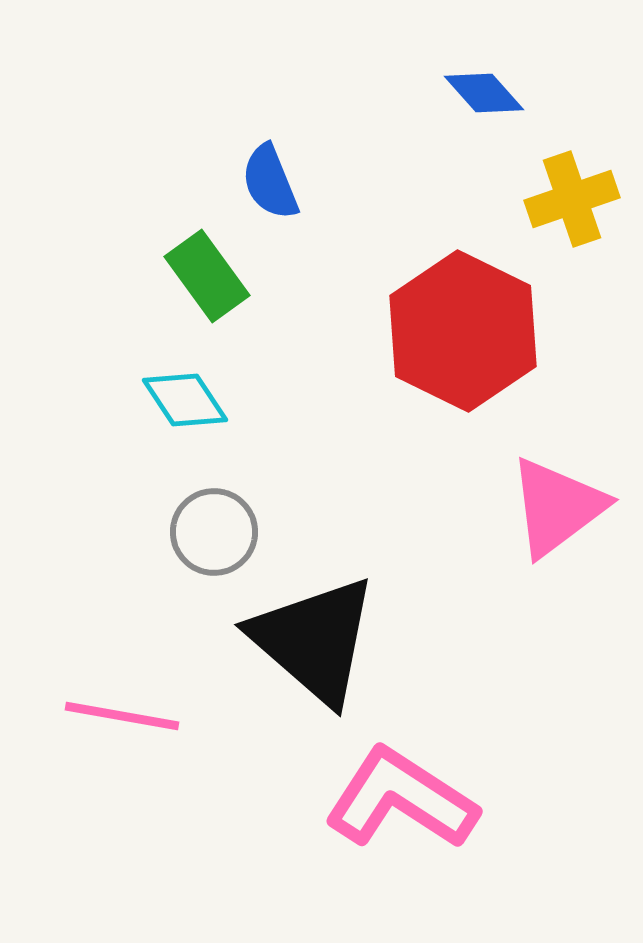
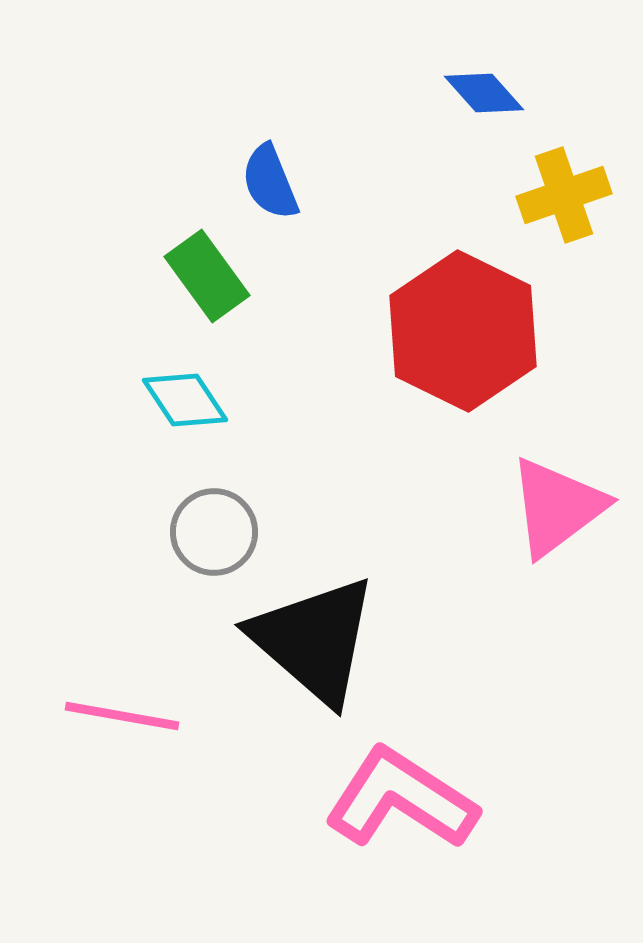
yellow cross: moved 8 px left, 4 px up
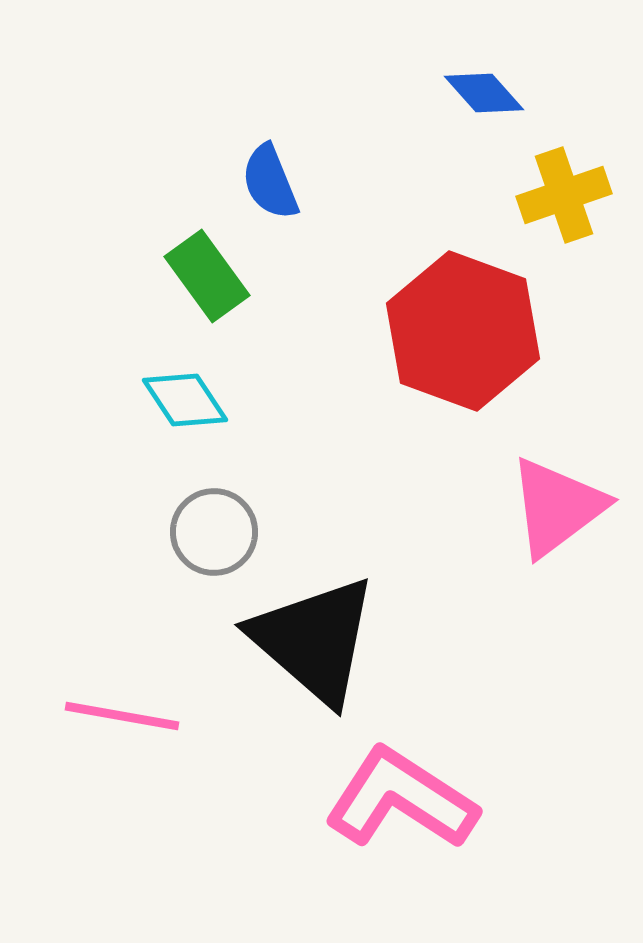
red hexagon: rotated 6 degrees counterclockwise
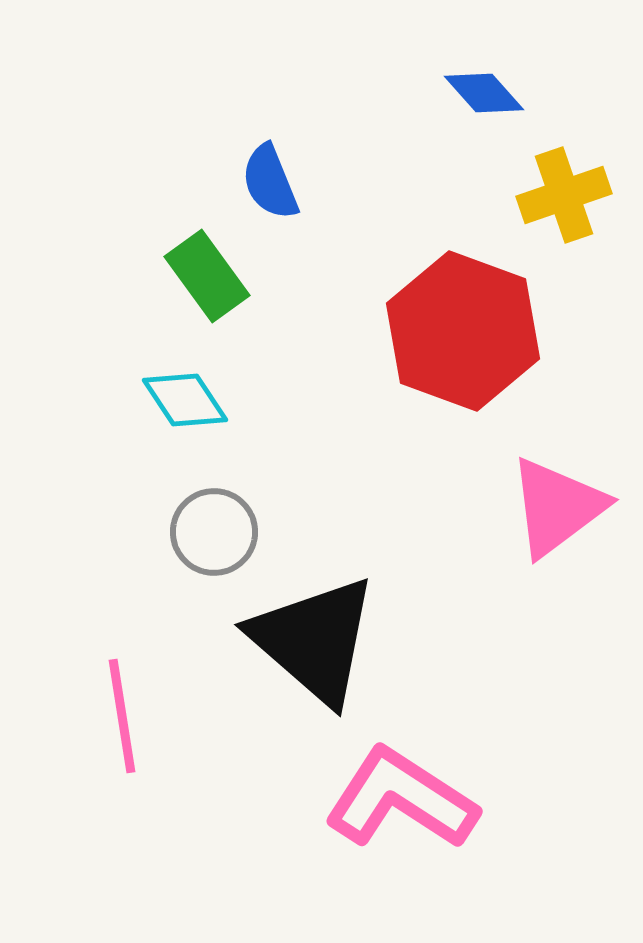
pink line: rotated 71 degrees clockwise
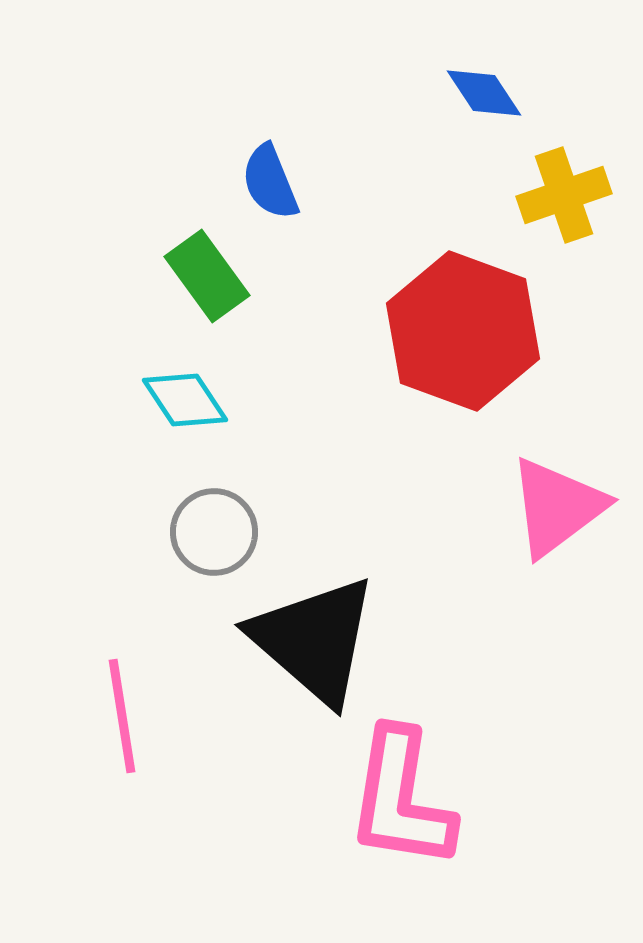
blue diamond: rotated 8 degrees clockwise
pink L-shape: rotated 114 degrees counterclockwise
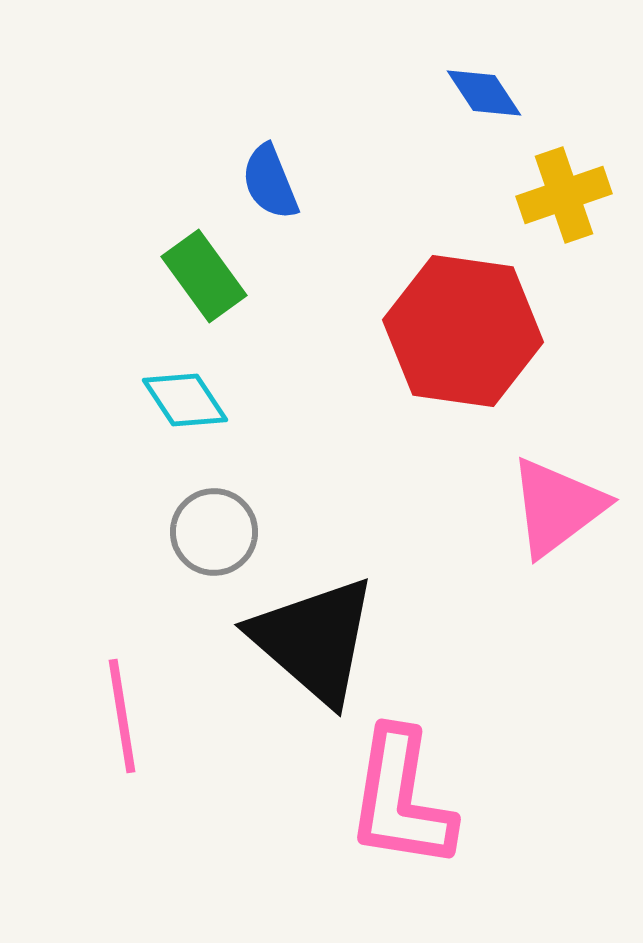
green rectangle: moved 3 px left
red hexagon: rotated 12 degrees counterclockwise
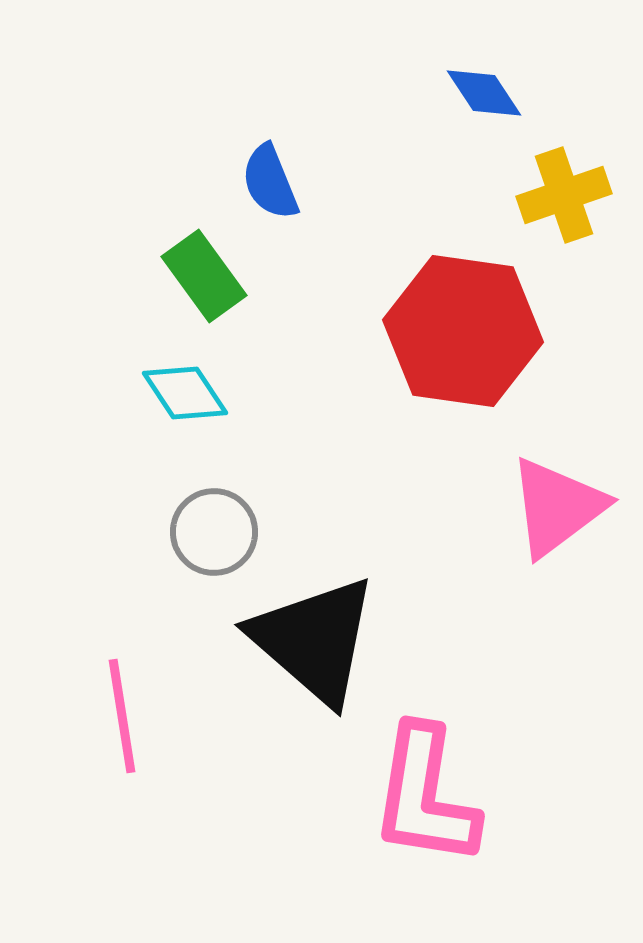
cyan diamond: moved 7 px up
pink L-shape: moved 24 px right, 3 px up
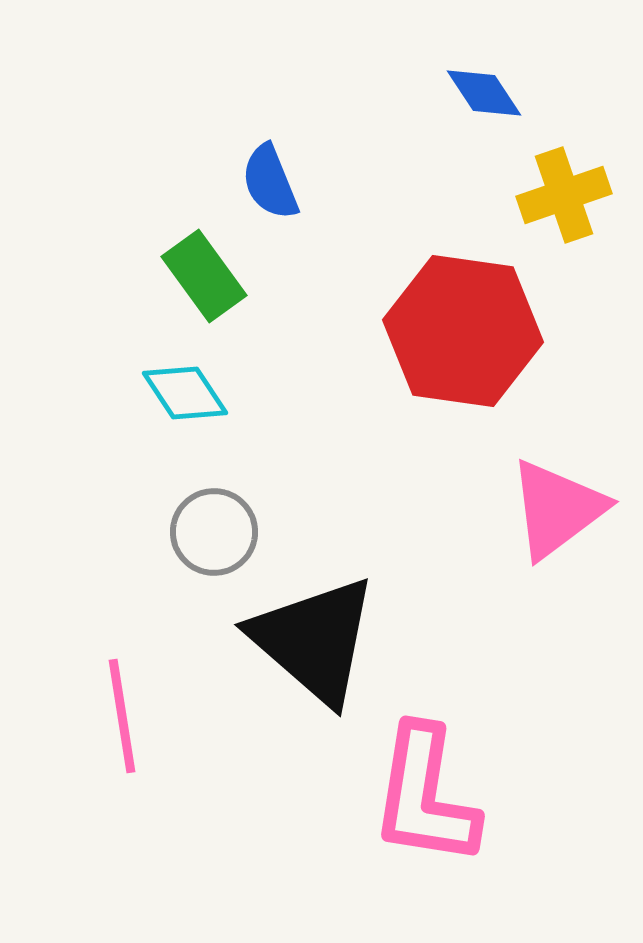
pink triangle: moved 2 px down
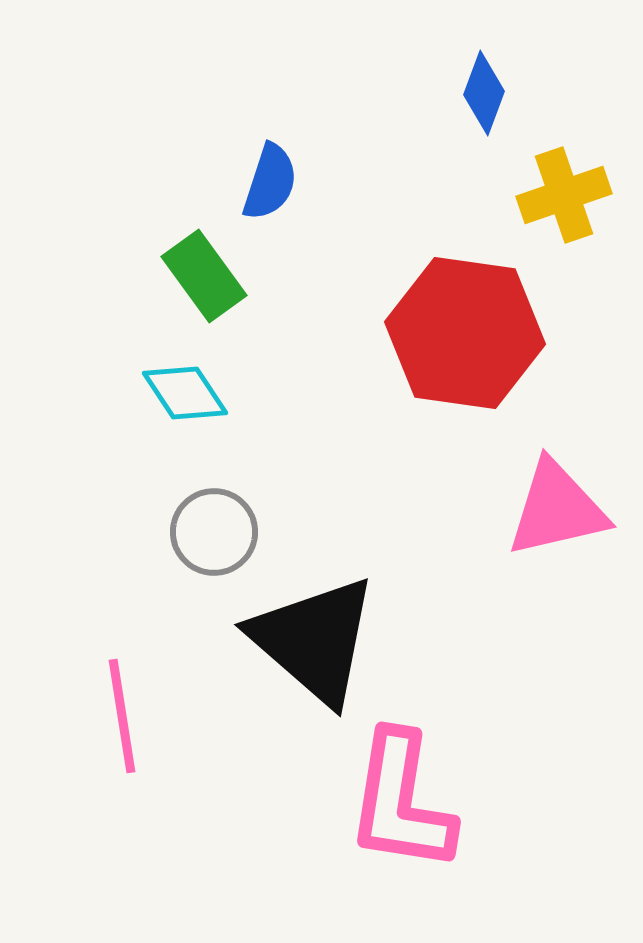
blue diamond: rotated 54 degrees clockwise
blue semicircle: rotated 140 degrees counterclockwise
red hexagon: moved 2 px right, 2 px down
pink triangle: rotated 24 degrees clockwise
pink L-shape: moved 24 px left, 6 px down
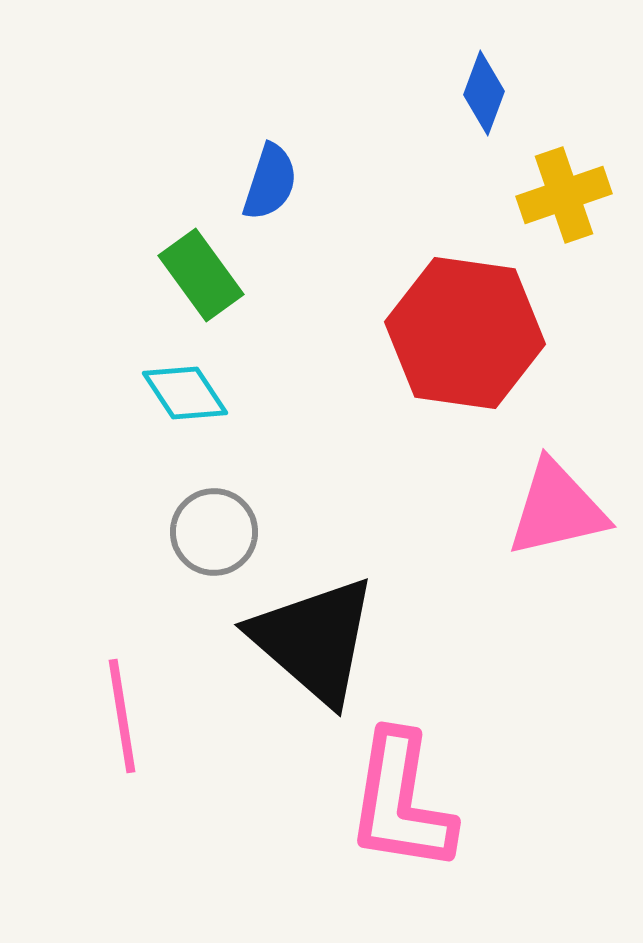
green rectangle: moved 3 px left, 1 px up
